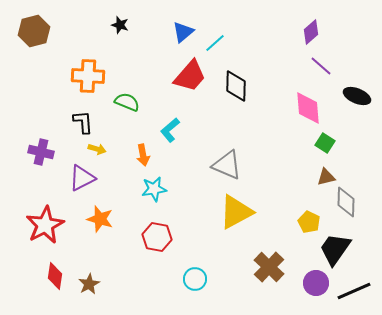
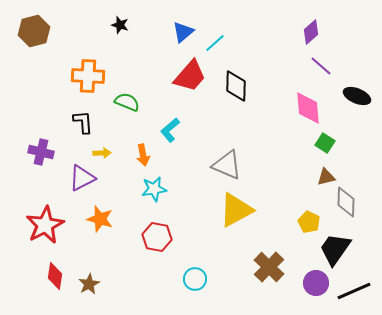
yellow arrow: moved 5 px right, 4 px down; rotated 18 degrees counterclockwise
yellow triangle: moved 2 px up
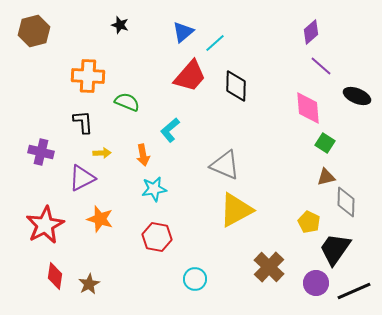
gray triangle: moved 2 px left
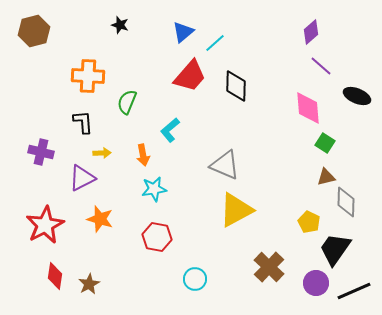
green semicircle: rotated 90 degrees counterclockwise
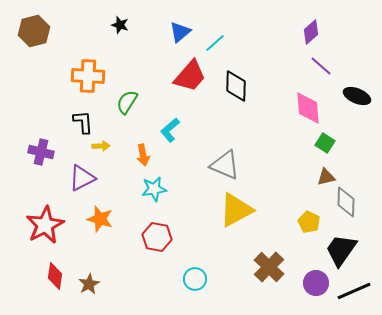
blue triangle: moved 3 px left
green semicircle: rotated 10 degrees clockwise
yellow arrow: moved 1 px left, 7 px up
black trapezoid: moved 6 px right, 1 px down
